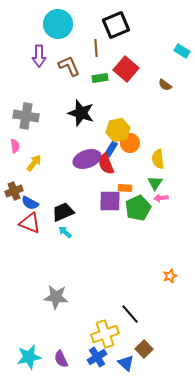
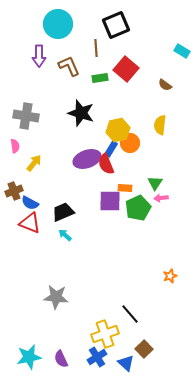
yellow semicircle: moved 2 px right, 34 px up; rotated 12 degrees clockwise
cyan arrow: moved 3 px down
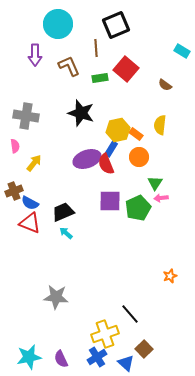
purple arrow: moved 4 px left, 1 px up
orange circle: moved 9 px right, 14 px down
orange rectangle: moved 11 px right, 54 px up; rotated 32 degrees clockwise
cyan arrow: moved 1 px right, 2 px up
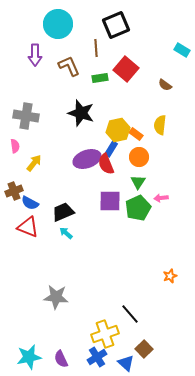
cyan rectangle: moved 1 px up
green triangle: moved 17 px left, 1 px up
red triangle: moved 2 px left, 4 px down
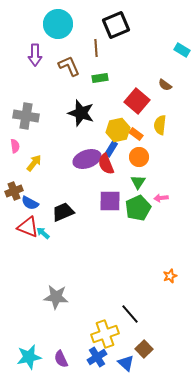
red square: moved 11 px right, 32 px down
cyan arrow: moved 23 px left
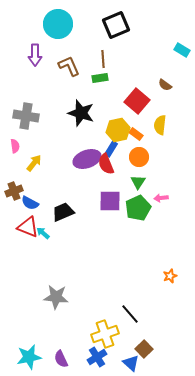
brown line: moved 7 px right, 11 px down
blue triangle: moved 5 px right
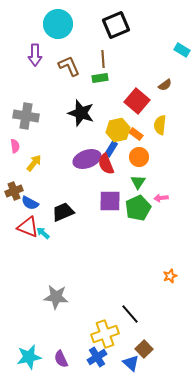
brown semicircle: rotated 72 degrees counterclockwise
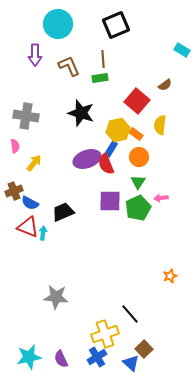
cyan arrow: rotated 56 degrees clockwise
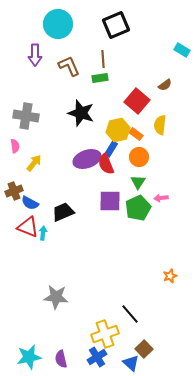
purple semicircle: rotated 12 degrees clockwise
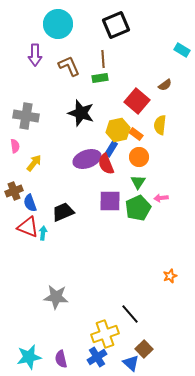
blue semicircle: rotated 42 degrees clockwise
